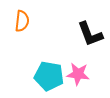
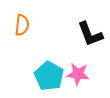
orange semicircle: moved 4 px down
cyan pentagon: rotated 20 degrees clockwise
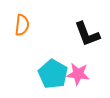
black L-shape: moved 3 px left
cyan pentagon: moved 4 px right, 2 px up
